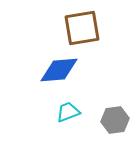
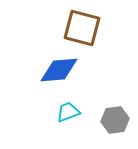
brown square: rotated 24 degrees clockwise
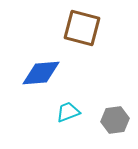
blue diamond: moved 18 px left, 3 px down
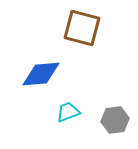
blue diamond: moved 1 px down
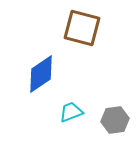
blue diamond: rotated 30 degrees counterclockwise
cyan trapezoid: moved 3 px right
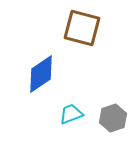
cyan trapezoid: moved 2 px down
gray hexagon: moved 2 px left, 2 px up; rotated 12 degrees counterclockwise
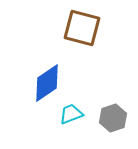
blue diamond: moved 6 px right, 9 px down
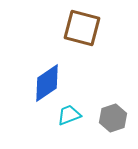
cyan trapezoid: moved 2 px left, 1 px down
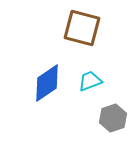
cyan trapezoid: moved 21 px right, 34 px up
